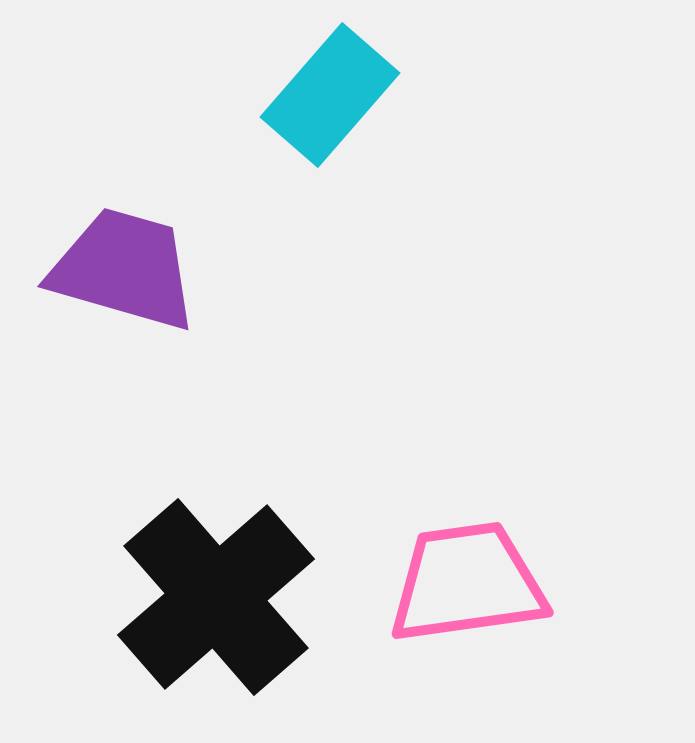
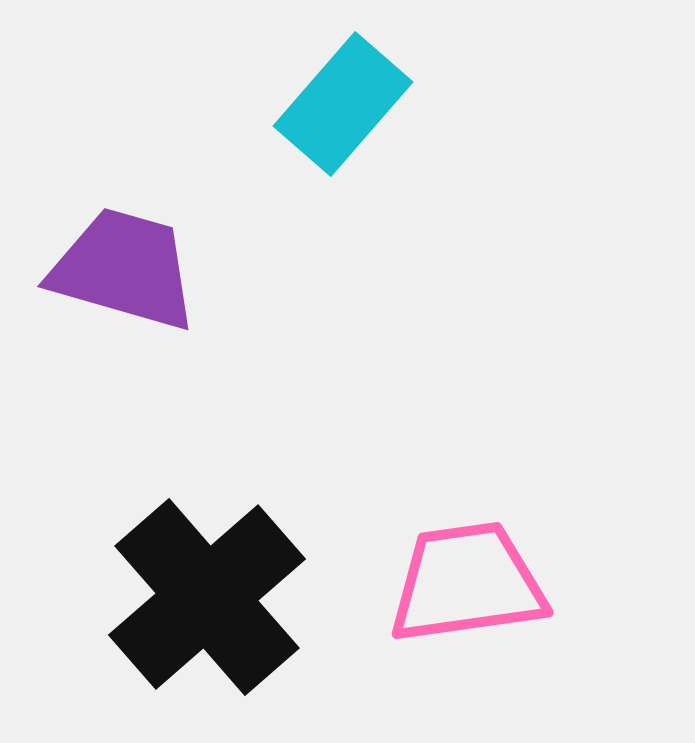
cyan rectangle: moved 13 px right, 9 px down
black cross: moved 9 px left
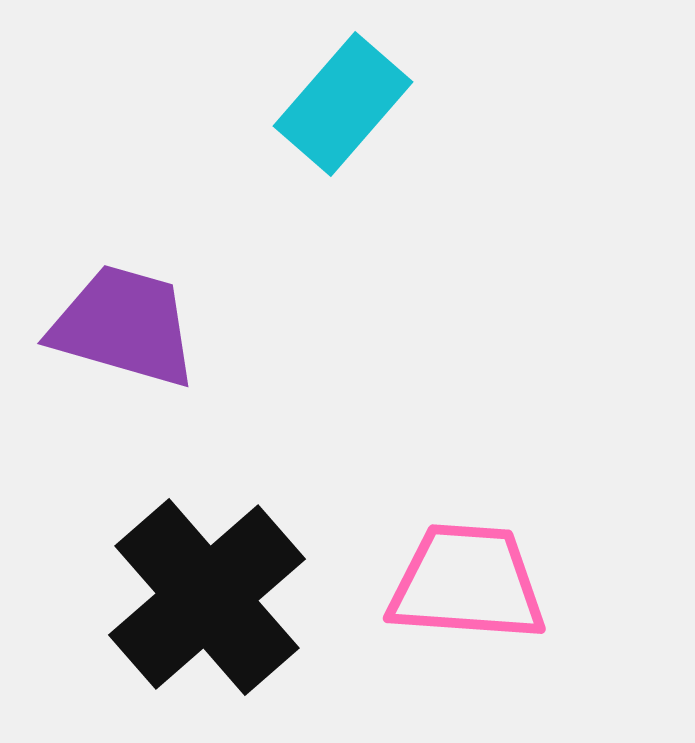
purple trapezoid: moved 57 px down
pink trapezoid: rotated 12 degrees clockwise
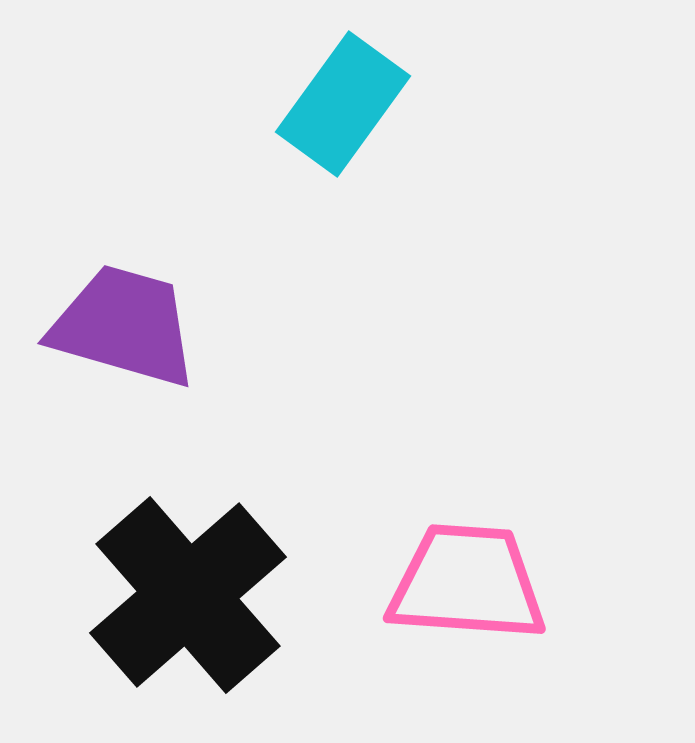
cyan rectangle: rotated 5 degrees counterclockwise
black cross: moved 19 px left, 2 px up
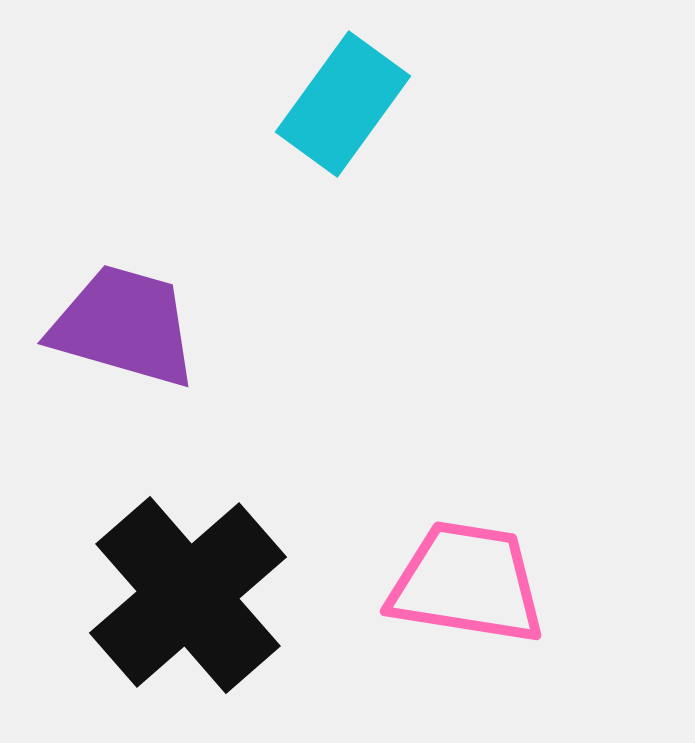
pink trapezoid: rotated 5 degrees clockwise
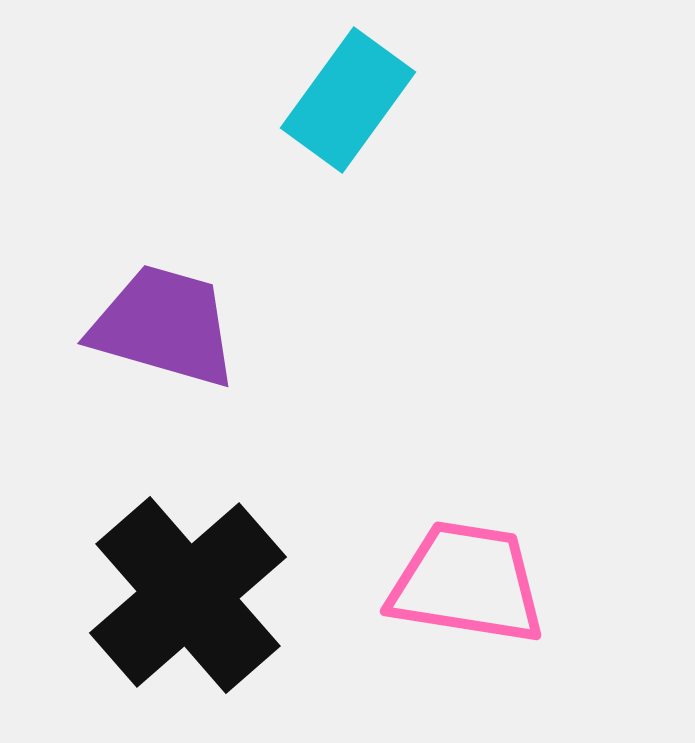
cyan rectangle: moved 5 px right, 4 px up
purple trapezoid: moved 40 px right
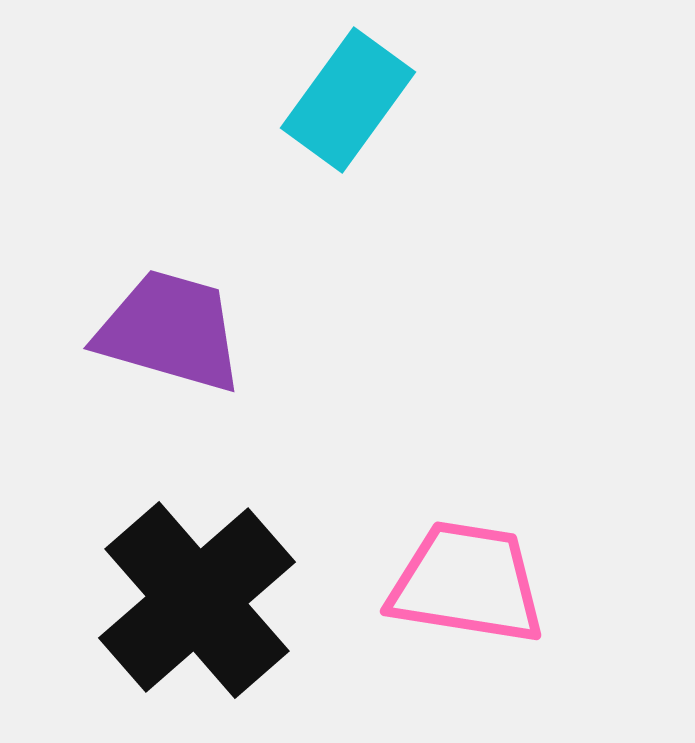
purple trapezoid: moved 6 px right, 5 px down
black cross: moved 9 px right, 5 px down
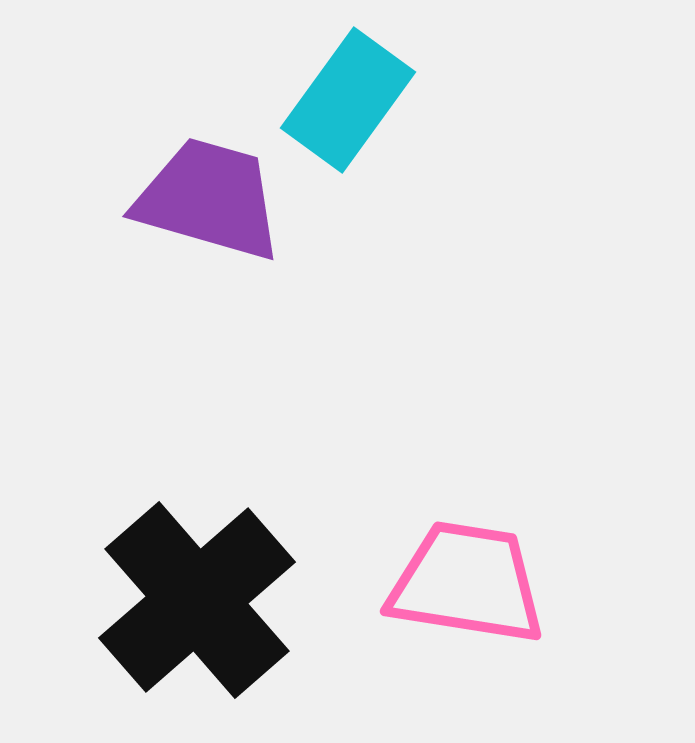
purple trapezoid: moved 39 px right, 132 px up
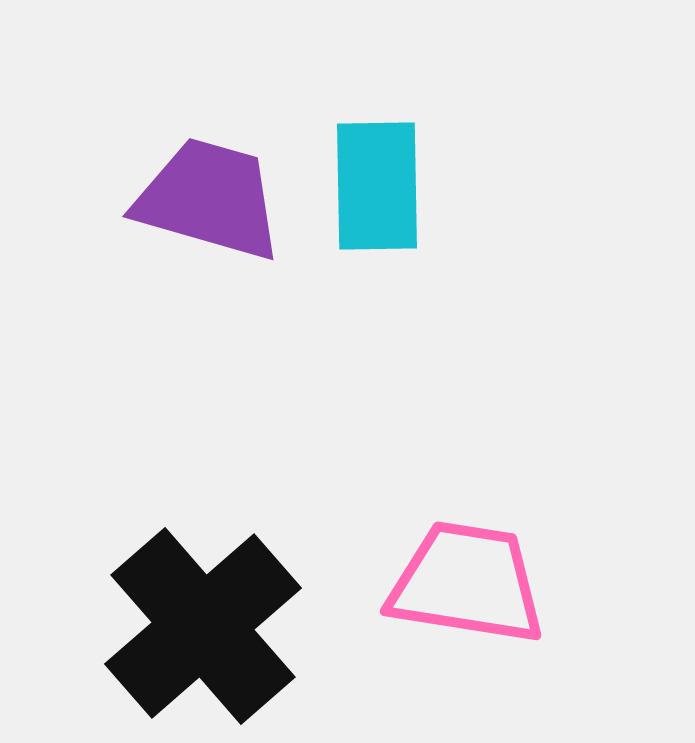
cyan rectangle: moved 29 px right, 86 px down; rotated 37 degrees counterclockwise
black cross: moved 6 px right, 26 px down
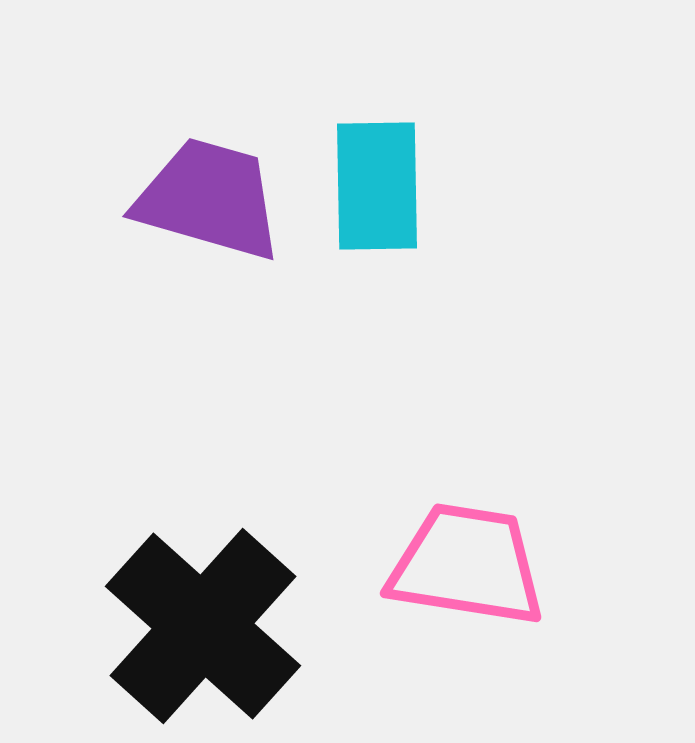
pink trapezoid: moved 18 px up
black cross: rotated 7 degrees counterclockwise
